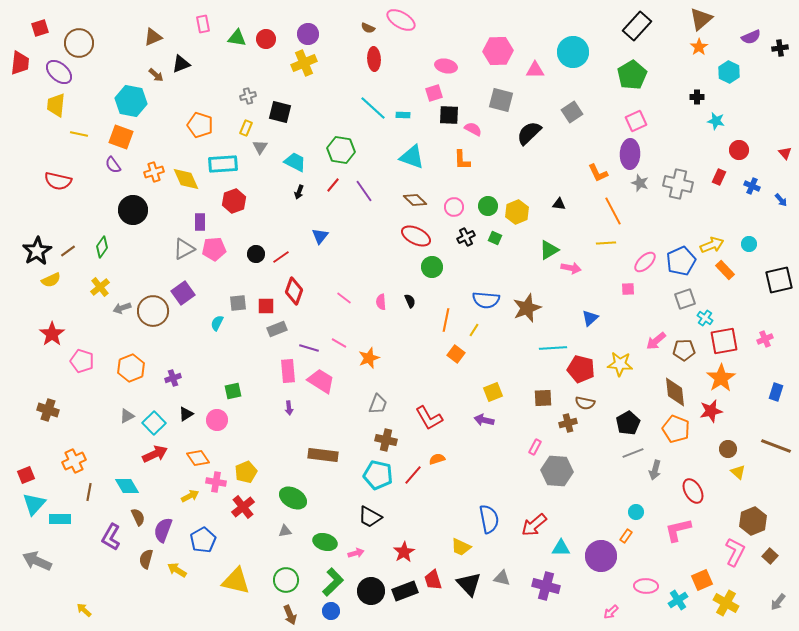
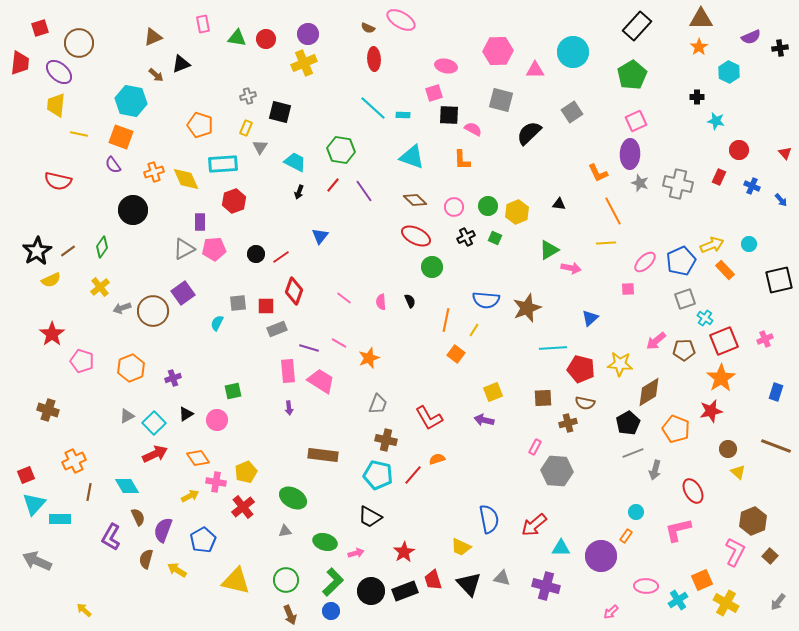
brown triangle at (701, 19): rotated 40 degrees clockwise
red square at (724, 341): rotated 12 degrees counterclockwise
brown diamond at (675, 392): moved 26 px left; rotated 64 degrees clockwise
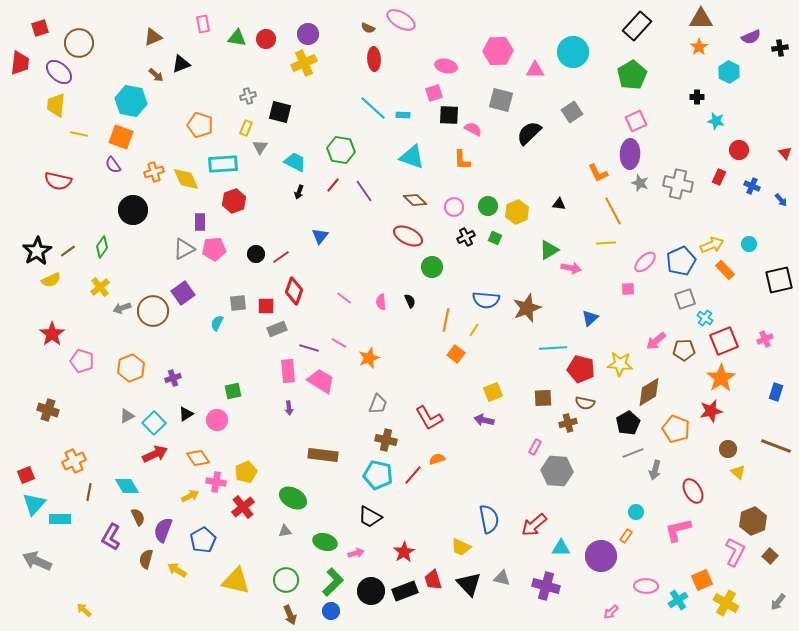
red ellipse at (416, 236): moved 8 px left
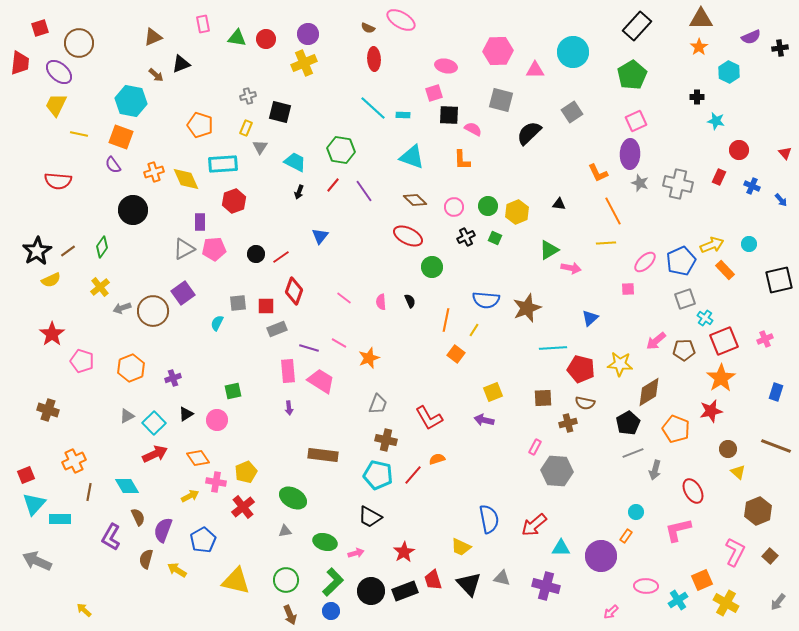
yellow trapezoid at (56, 105): rotated 20 degrees clockwise
red semicircle at (58, 181): rotated 8 degrees counterclockwise
brown hexagon at (753, 521): moved 5 px right, 10 px up
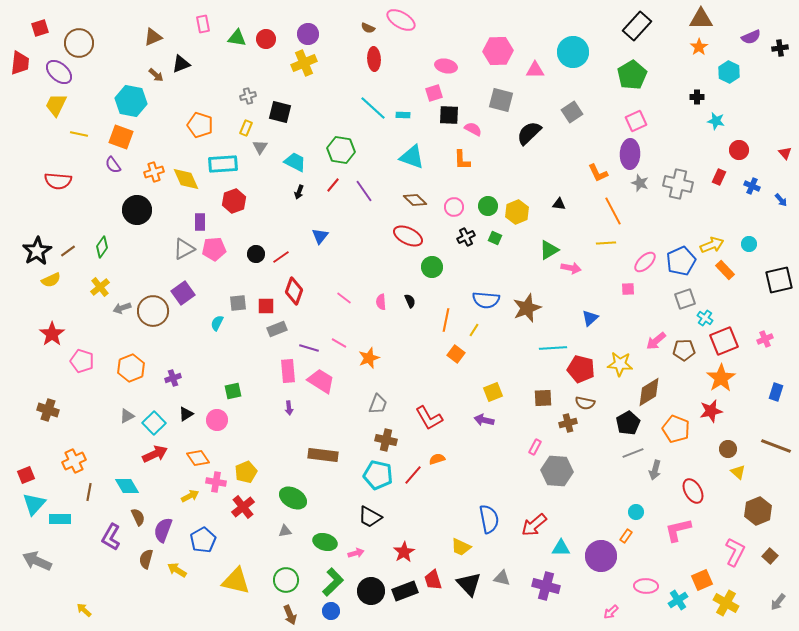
black circle at (133, 210): moved 4 px right
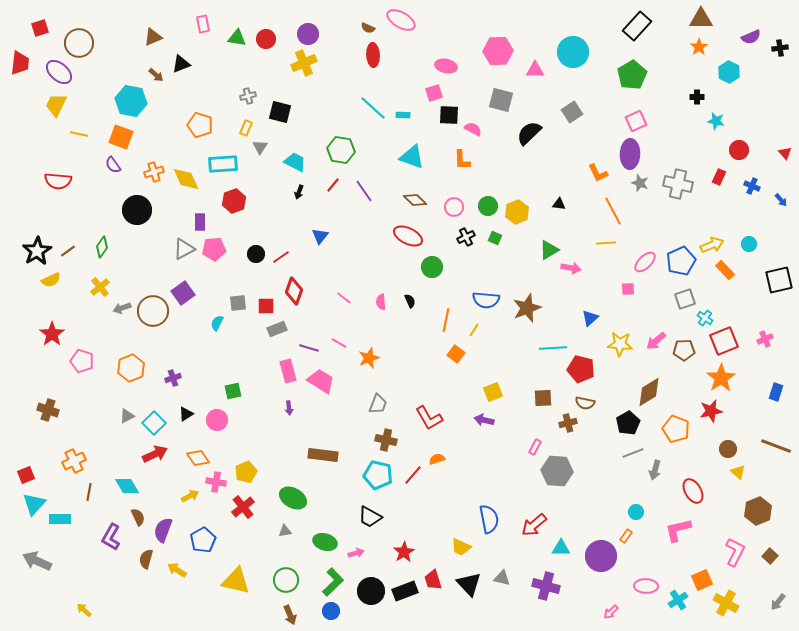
red ellipse at (374, 59): moved 1 px left, 4 px up
yellow star at (620, 364): moved 20 px up
pink rectangle at (288, 371): rotated 10 degrees counterclockwise
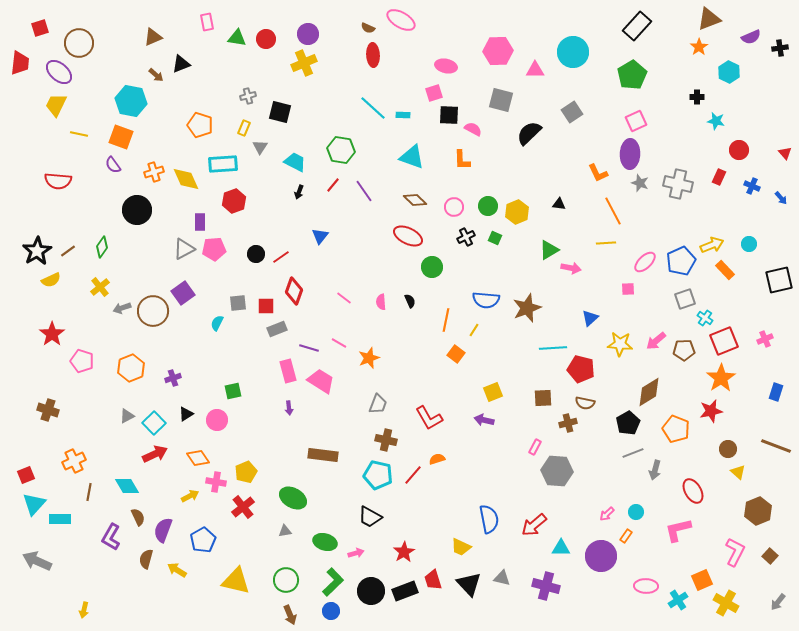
brown triangle at (701, 19): moved 8 px right; rotated 20 degrees counterclockwise
pink rectangle at (203, 24): moved 4 px right, 2 px up
yellow rectangle at (246, 128): moved 2 px left
blue arrow at (781, 200): moved 2 px up
yellow arrow at (84, 610): rotated 119 degrees counterclockwise
pink arrow at (611, 612): moved 4 px left, 98 px up
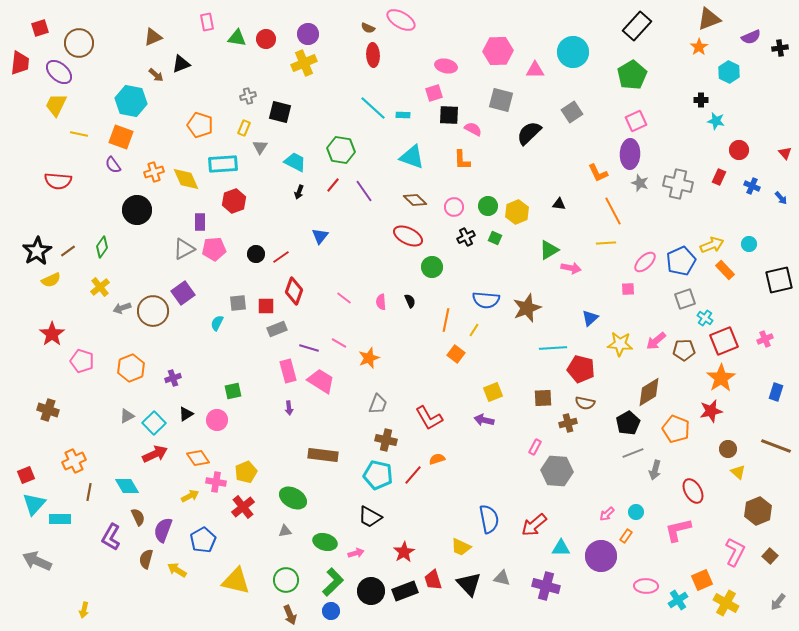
black cross at (697, 97): moved 4 px right, 3 px down
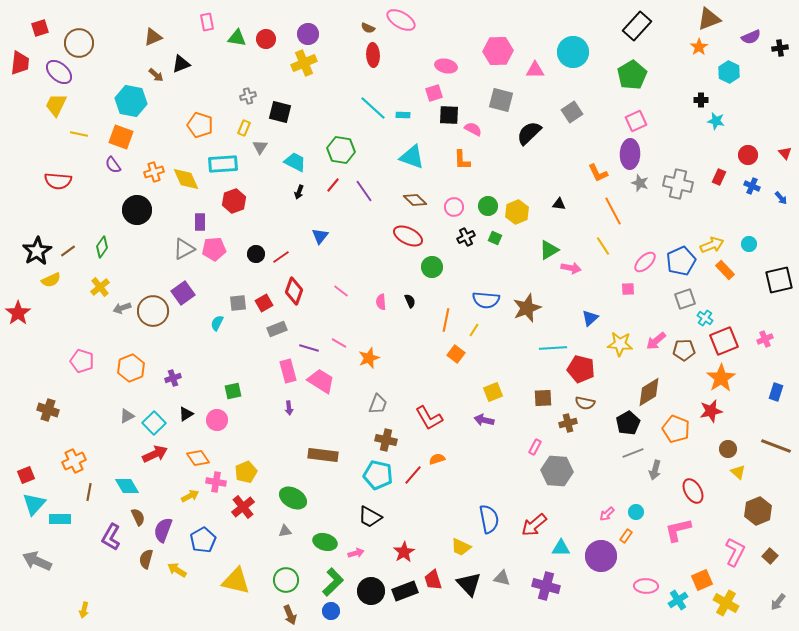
red circle at (739, 150): moved 9 px right, 5 px down
yellow line at (606, 243): moved 3 px left, 3 px down; rotated 60 degrees clockwise
pink line at (344, 298): moved 3 px left, 7 px up
red square at (266, 306): moved 2 px left, 3 px up; rotated 30 degrees counterclockwise
red star at (52, 334): moved 34 px left, 21 px up
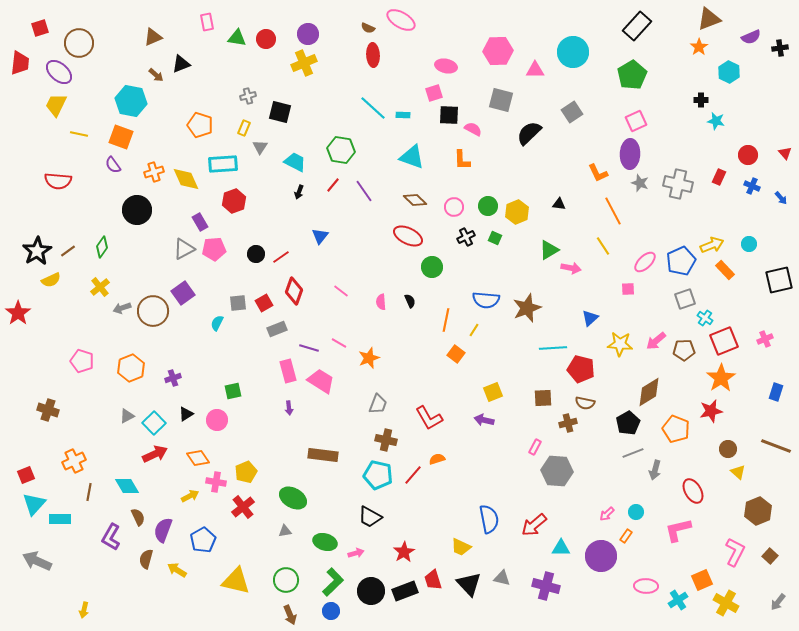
purple rectangle at (200, 222): rotated 30 degrees counterclockwise
